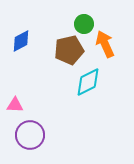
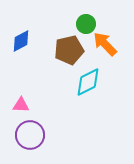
green circle: moved 2 px right
orange arrow: rotated 20 degrees counterclockwise
pink triangle: moved 6 px right
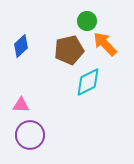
green circle: moved 1 px right, 3 px up
blue diamond: moved 5 px down; rotated 15 degrees counterclockwise
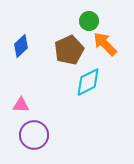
green circle: moved 2 px right
brown pentagon: rotated 12 degrees counterclockwise
purple circle: moved 4 px right
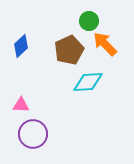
cyan diamond: rotated 24 degrees clockwise
purple circle: moved 1 px left, 1 px up
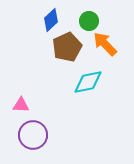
blue diamond: moved 30 px right, 26 px up
brown pentagon: moved 2 px left, 3 px up
cyan diamond: rotated 8 degrees counterclockwise
purple circle: moved 1 px down
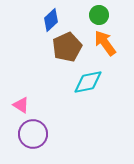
green circle: moved 10 px right, 6 px up
orange arrow: moved 1 px up; rotated 8 degrees clockwise
pink triangle: rotated 30 degrees clockwise
purple circle: moved 1 px up
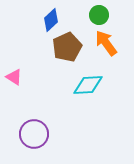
orange arrow: moved 1 px right
cyan diamond: moved 3 px down; rotated 8 degrees clockwise
pink triangle: moved 7 px left, 28 px up
purple circle: moved 1 px right
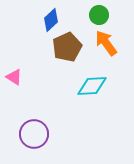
cyan diamond: moved 4 px right, 1 px down
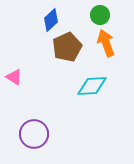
green circle: moved 1 px right
orange arrow: rotated 16 degrees clockwise
